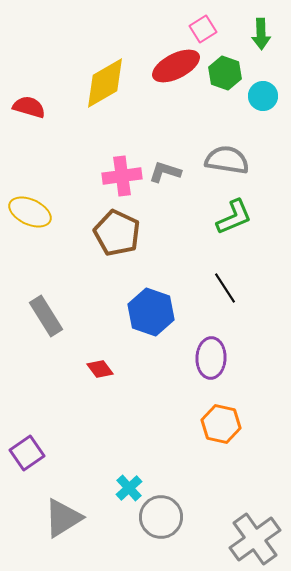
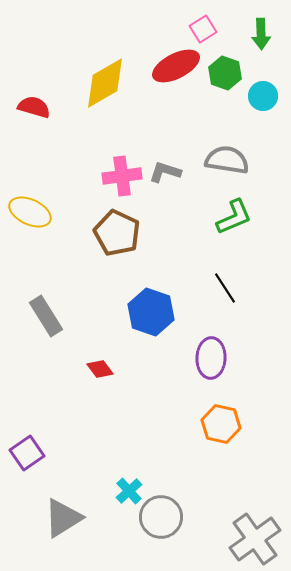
red semicircle: moved 5 px right
cyan cross: moved 3 px down
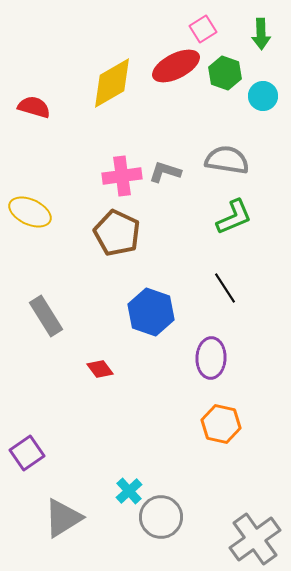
yellow diamond: moved 7 px right
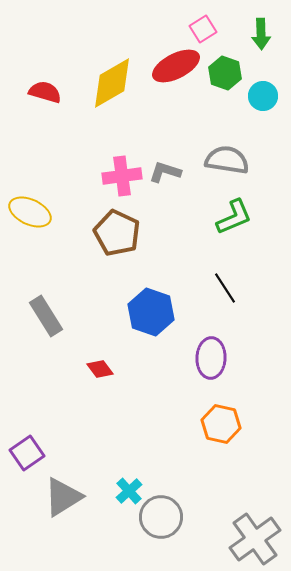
red semicircle: moved 11 px right, 15 px up
gray triangle: moved 21 px up
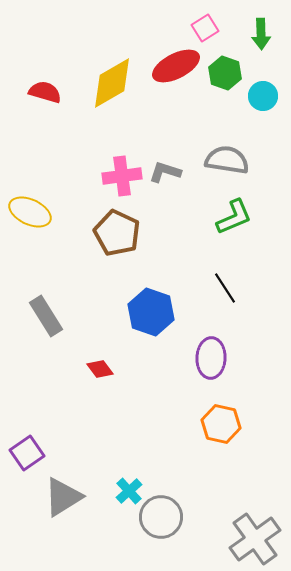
pink square: moved 2 px right, 1 px up
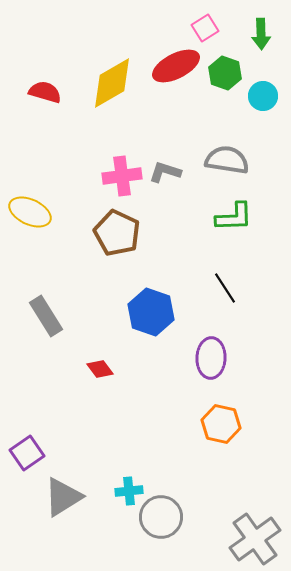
green L-shape: rotated 21 degrees clockwise
cyan cross: rotated 36 degrees clockwise
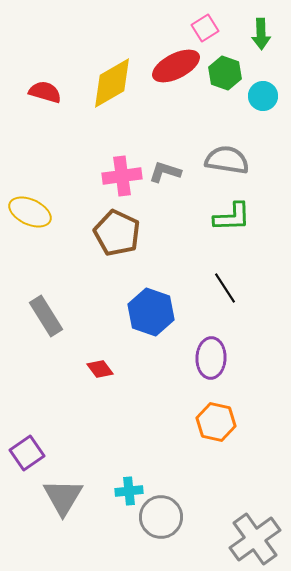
green L-shape: moved 2 px left
orange hexagon: moved 5 px left, 2 px up
gray triangle: rotated 27 degrees counterclockwise
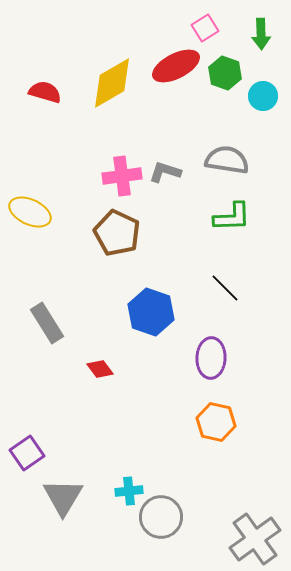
black line: rotated 12 degrees counterclockwise
gray rectangle: moved 1 px right, 7 px down
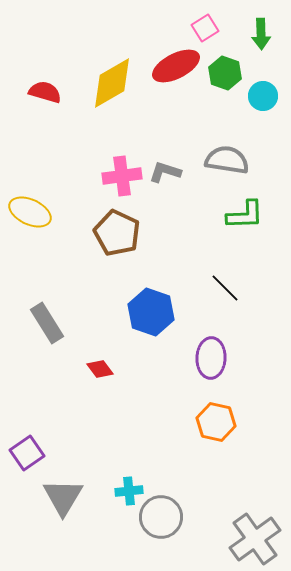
green L-shape: moved 13 px right, 2 px up
